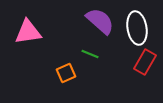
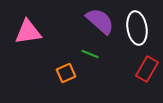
red rectangle: moved 2 px right, 7 px down
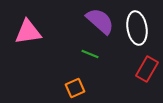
orange square: moved 9 px right, 15 px down
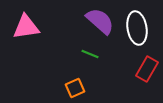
pink triangle: moved 2 px left, 5 px up
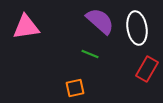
orange square: rotated 12 degrees clockwise
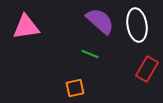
white ellipse: moved 3 px up
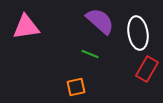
white ellipse: moved 1 px right, 8 px down
orange square: moved 1 px right, 1 px up
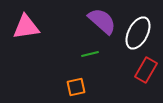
purple semicircle: moved 2 px right
white ellipse: rotated 36 degrees clockwise
green line: rotated 36 degrees counterclockwise
red rectangle: moved 1 px left, 1 px down
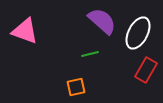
pink triangle: moved 1 px left, 4 px down; rotated 28 degrees clockwise
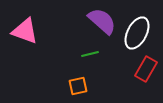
white ellipse: moved 1 px left
red rectangle: moved 1 px up
orange square: moved 2 px right, 1 px up
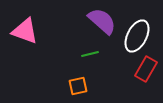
white ellipse: moved 3 px down
